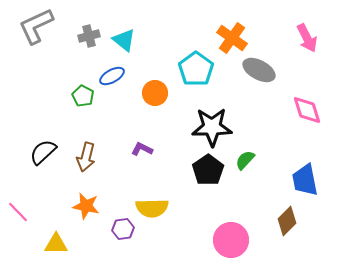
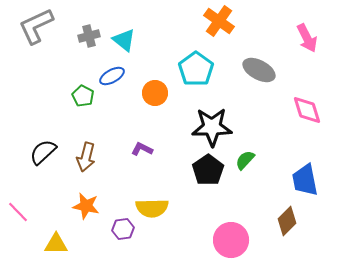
orange cross: moved 13 px left, 17 px up
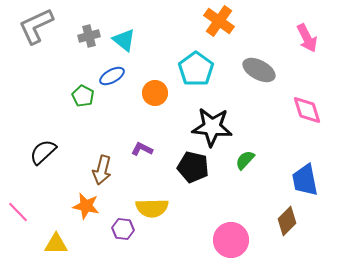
black star: rotated 6 degrees clockwise
brown arrow: moved 16 px right, 13 px down
black pentagon: moved 15 px left, 3 px up; rotated 24 degrees counterclockwise
purple hexagon: rotated 15 degrees clockwise
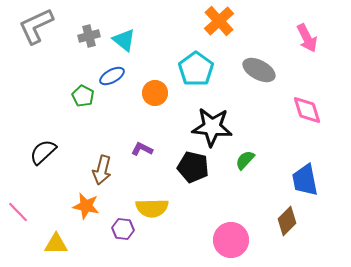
orange cross: rotated 12 degrees clockwise
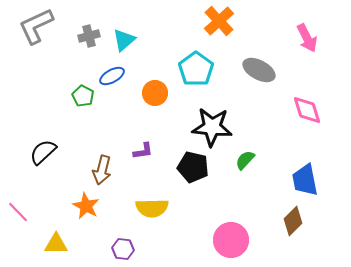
cyan triangle: rotated 40 degrees clockwise
purple L-shape: moved 1 px right, 2 px down; rotated 145 degrees clockwise
orange star: rotated 16 degrees clockwise
brown diamond: moved 6 px right
purple hexagon: moved 20 px down
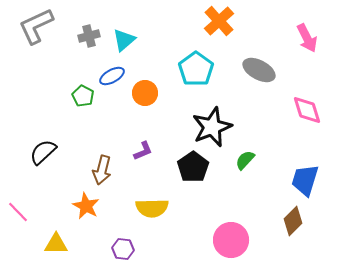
orange circle: moved 10 px left
black star: rotated 27 degrees counterclockwise
purple L-shape: rotated 15 degrees counterclockwise
black pentagon: rotated 24 degrees clockwise
blue trapezoid: rotated 28 degrees clockwise
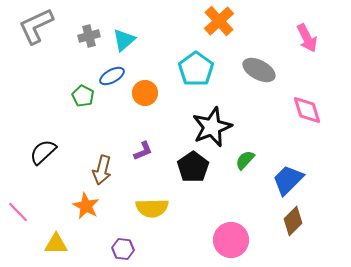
blue trapezoid: moved 17 px left; rotated 28 degrees clockwise
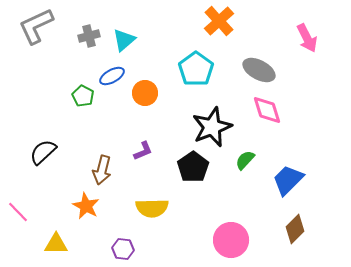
pink diamond: moved 40 px left
brown diamond: moved 2 px right, 8 px down
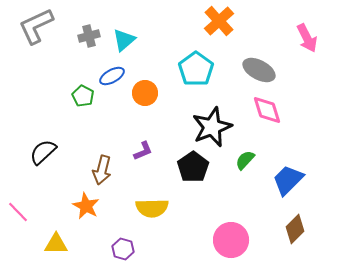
purple hexagon: rotated 10 degrees clockwise
